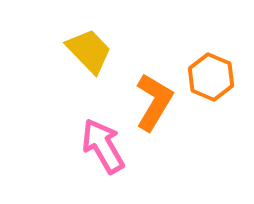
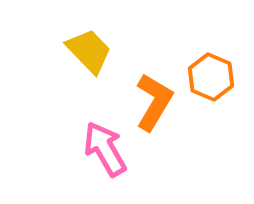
pink arrow: moved 2 px right, 3 px down
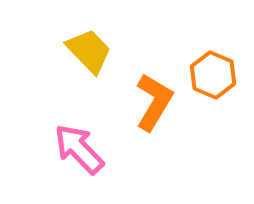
orange hexagon: moved 2 px right, 2 px up
pink arrow: moved 26 px left; rotated 14 degrees counterclockwise
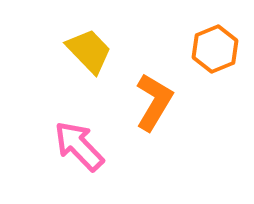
orange hexagon: moved 2 px right, 26 px up; rotated 15 degrees clockwise
pink arrow: moved 3 px up
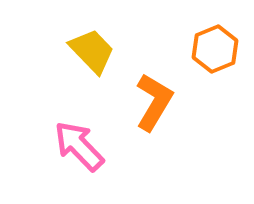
yellow trapezoid: moved 3 px right
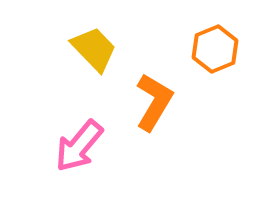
yellow trapezoid: moved 2 px right, 2 px up
pink arrow: rotated 96 degrees counterclockwise
